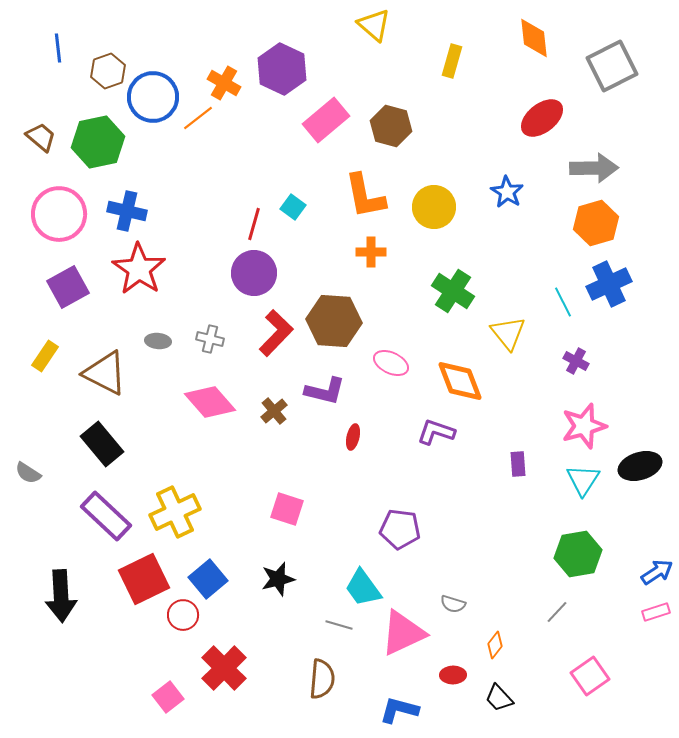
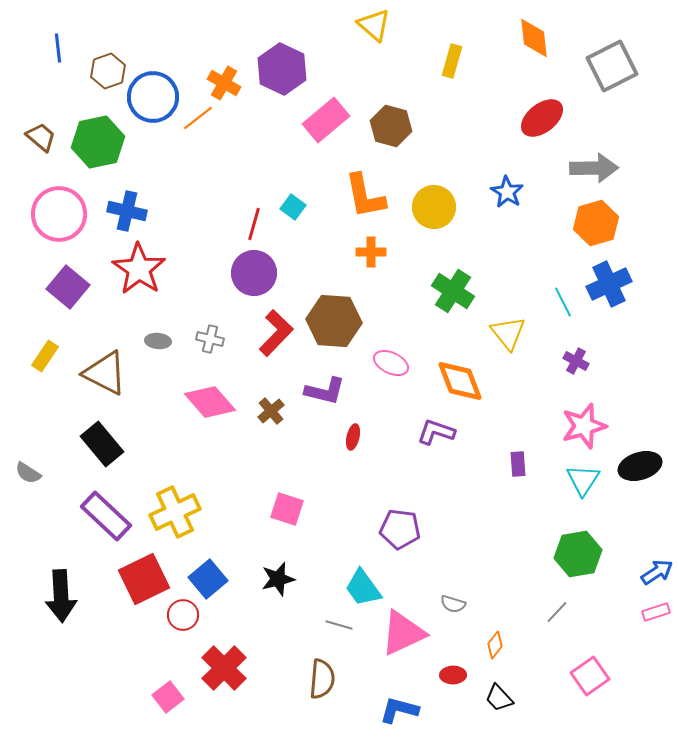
purple square at (68, 287): rotated 21 degrees counterclockwise
brown cross at (274, 411): moved 3 px left
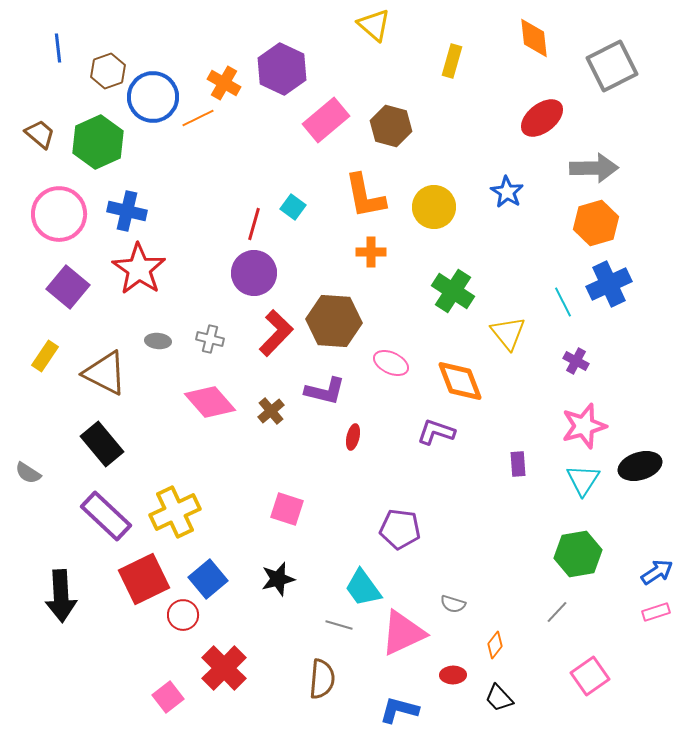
orange line at (198, 118): rotated 12 degrees clockwise
brown trapezoid at (41, 137): moved 1 px left, 3 px up
green hexagon at (98, 142): rotated 12 degrees counterclockwise
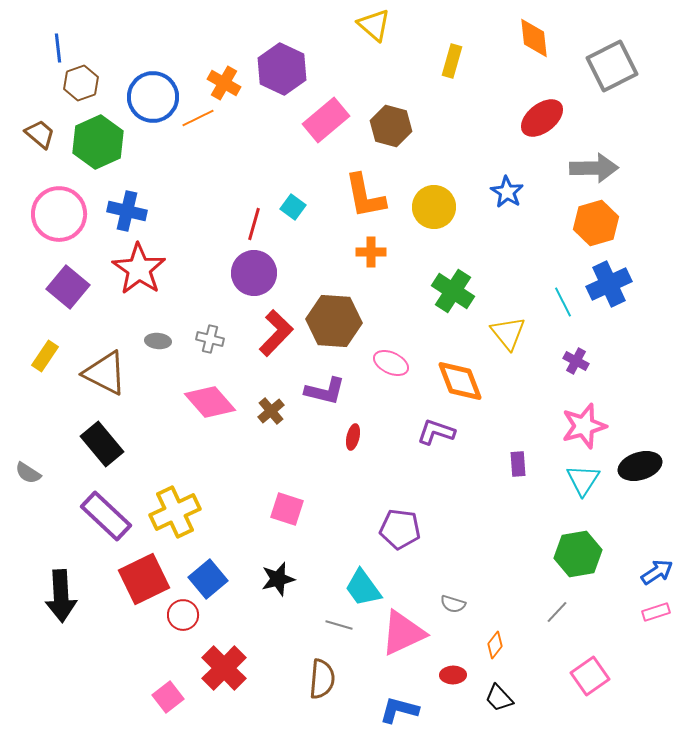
brown hexagon at (108, 71): moved 27 px left, 12 px down
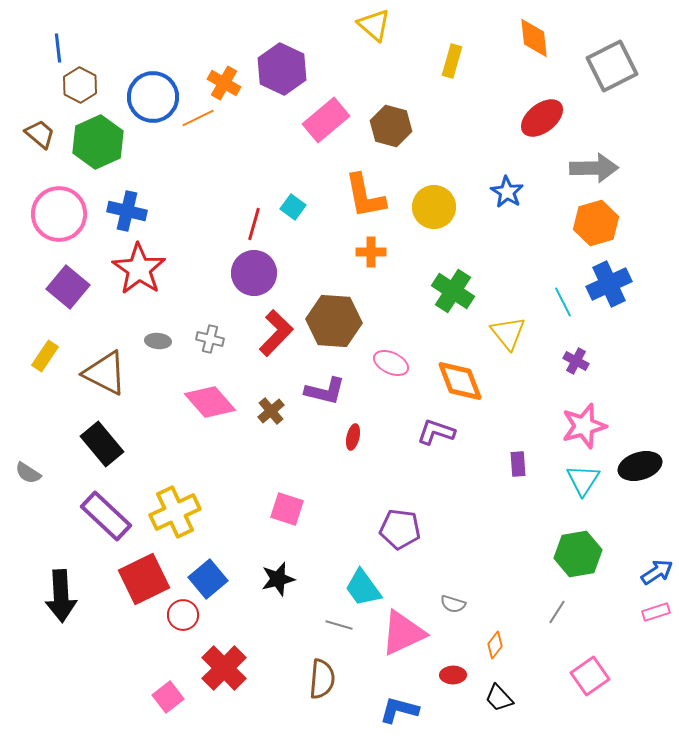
brown hexagon at (81, 83): moved 1 px left, 2 px down; rotated 12 degrees counterclockwise
gray line at (557, 612): rotated 10 degrees counterclockwise
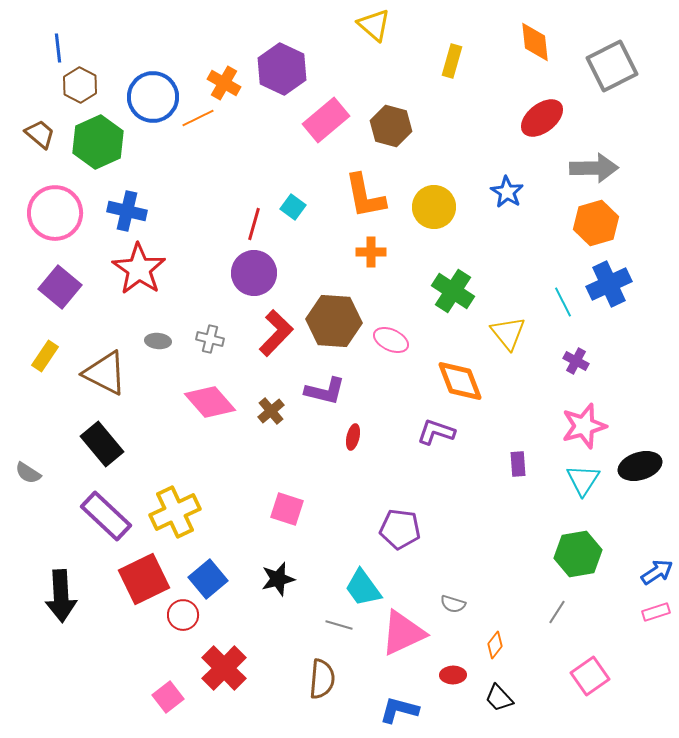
orange diamond at (534, 38): moved 1 px right, 4 px down
pink circle at (59, 214): moved 4 px left, 1 px up
purple square at (68, 287): moved 8 px left
pink ellipse at (391, 363): moved 23 px up
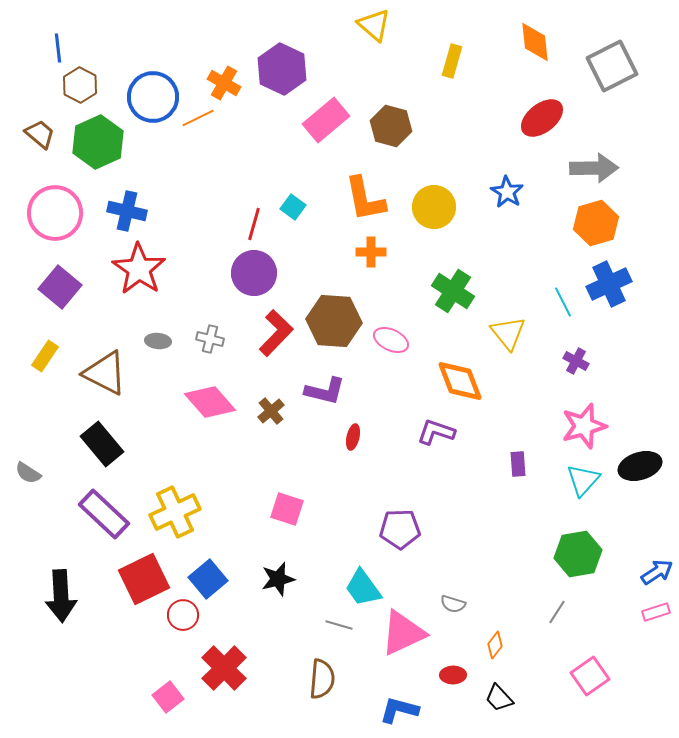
orange L-shape at (365, 196): moved 3 px down
cyan triangle at (583, 480): rotated 9 degrees clockwise
purple rectangle at (106, 516): moved 2 px left, 2 px up
purple pentagon at (400, 529): rotated 9 degrees counterclockwise
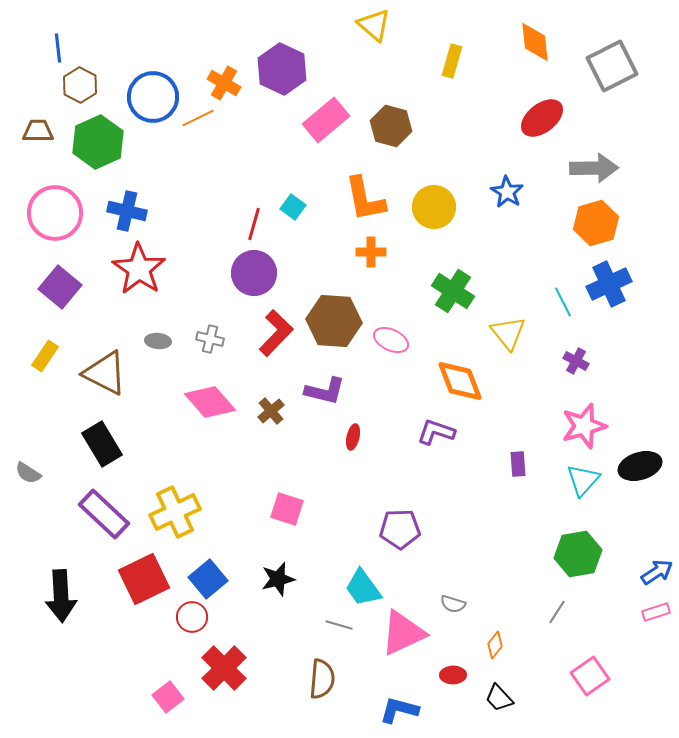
brown trapezoid at (40, 134): moved 2 px left, 3 px up; rotated 40 degrees counterclockwise
black rectangle at (102, 444): rotated 9 degrees clockwise
red circle at (183, 615): moved 9 px right, 2 px down
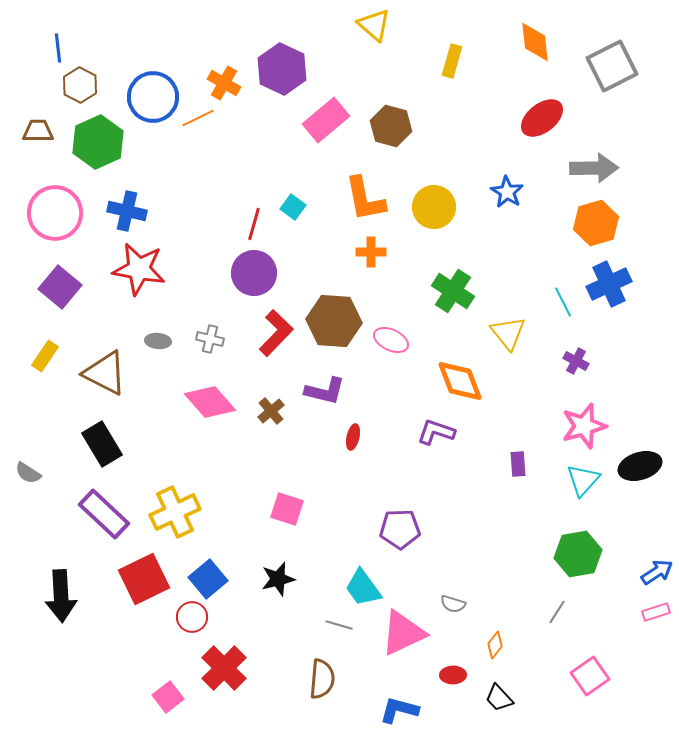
red star at (139, 269): rotated 24 degrees counterclockwise
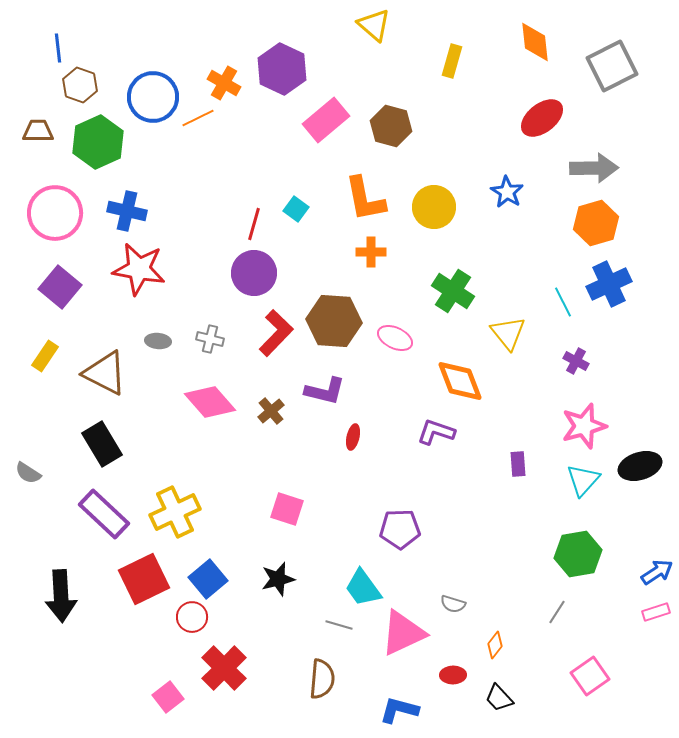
brown hexagon at (80, 85): rotated 8 degrees counterclockwise
cyan square at (293, 207): moved 3 px right, 2 px down
pink ellipse at (391, 340): moved 4 px right, 2 px up
